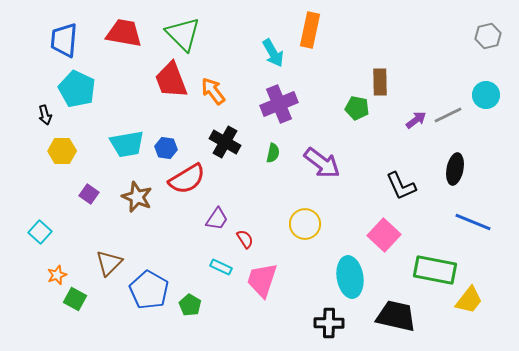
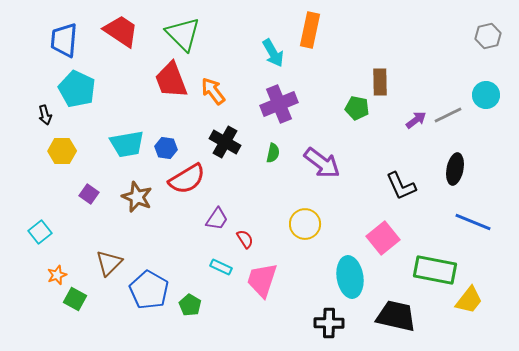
red trapezoid at (124, 33): moved 3 px left, 2 px up; rotated 24 degrees clockwise
cyan square at (40, 232): rotated 10 degrees clockwise
pink square at (384, 235): moved 1 px left, 3 px down; rotated 8 degrees clockwise
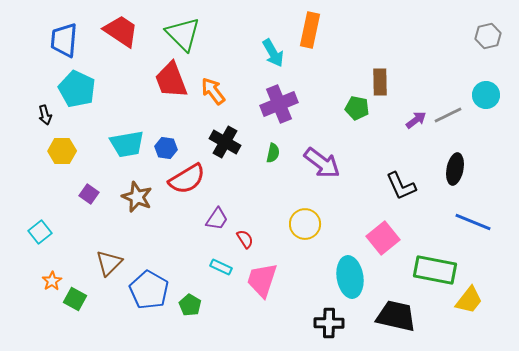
orange star at (57, 275): moved 5 px left, 6 px down; rotated 12 degrees counterclockwise
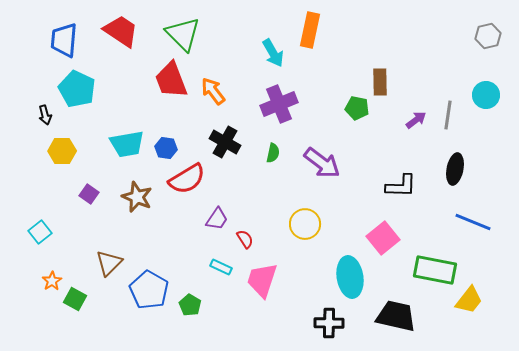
gray line at (448, 115): rotated 56 degrees counterclockwise
black L-shape at (401, 186): rotated 64 degrees counterclockwise
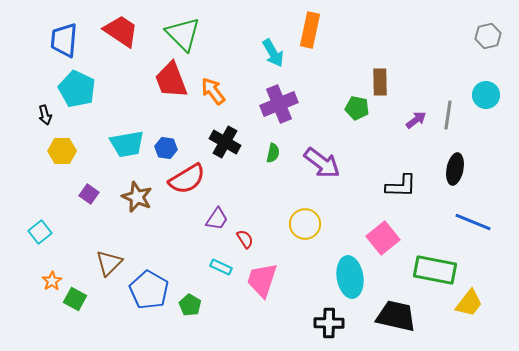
yellow trapezoid at (469, 300): moved 3 px down
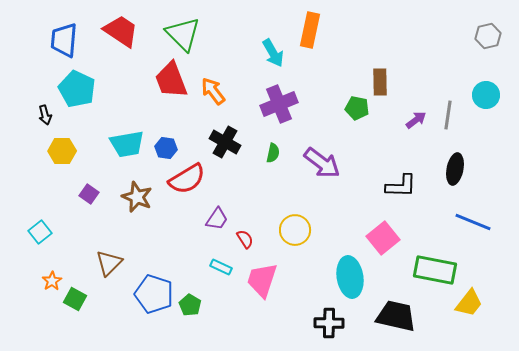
yellow circle at (305, 224): moved 10 px left, 6 px down
blue pentagon at (149, 290): moved 5 px right, 4 px down; rotated 12 degrees counterclockwise
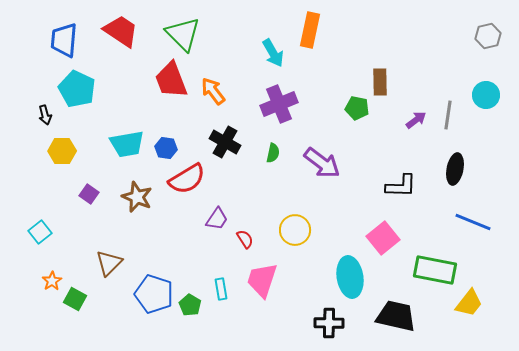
cyan rectangle at (221, 267): moved 22 px down; rotated 55 degrees clockwise
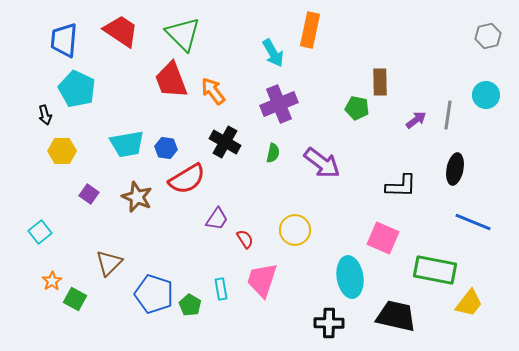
pink square at (383, 238): rotated 28 degrees counterclockwise
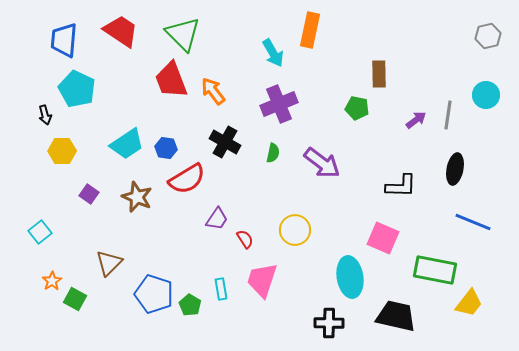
brown rectangle at (380, 82): moved 1 px left, 8 px up
cyan trapezoid at (127, 144): rotated 24 degrees counterclockwise
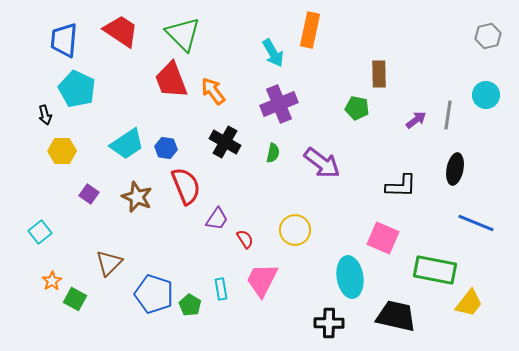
red semicircle at (187, 179): moved 1 px left, 7 px down; rotated 81 degrees counterclockwise
blue line at (473, 222): moved 3 px right, 1 px down
pink trapezoid at (262, 280): rotated 9 degrees clockwise
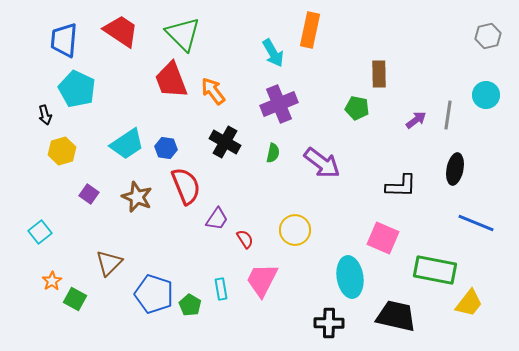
yellow hexagon at (62, 151): rotated 16 degrees counterclockwise
